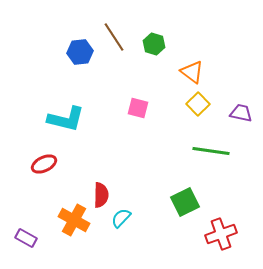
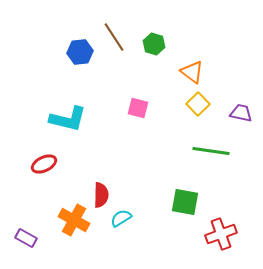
cyan L-shape: moved 2 px right
green square: rotated 36 degrees clockwise
cyan semicircle: rotated 15 degrees clockwise
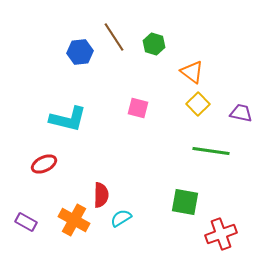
purple rectangle: moved 16 px up
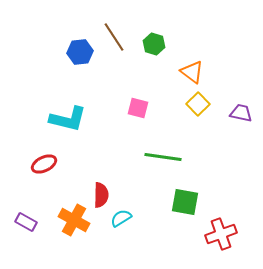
green line: moved 48 px left, 6 px down
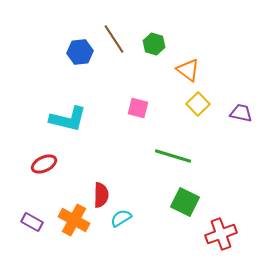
brown line: moved 2 px down
orange triangle: moved 4 px left, 2 px up
green line: moved 10 px right, 1 px up; rotated 9 degrees clockwise
green square: rotated 16 degrees clockwise
purple rectangle: moved 6 px right
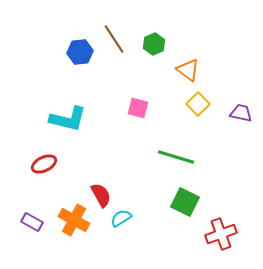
green hexagon: rotated 20 degrees clockwise
green line: moved 3 px right, 1 px down
red semicircle: rotated 30 degrees counterclockwise
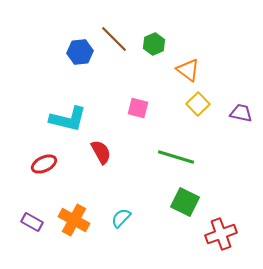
brown line: rotated 12 degrees counterclockwise
red semicircle: moved 43 px up
cyan semicircle: rotated 15 degrees counterclockwise
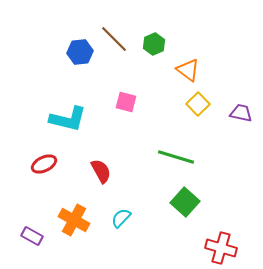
pink square: moved 12 px left, 6 px up
red semicircle: moved 19 px down
green square: rotated 16 degrees clockwise
purple rectangle: moved 14 px down
red cross: moved 14 px down; rotated 36 degrees clockwise
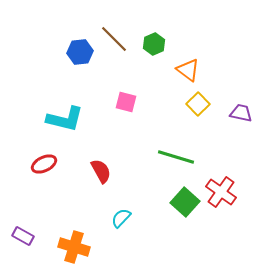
cyan L-shape: moved 3 px left
orange cross: moved 27 px down; rotated 12 degrees counterclockwise
purple rectangle: moved 9 px left
red cross: moved 56 px up; rotated 20 degrees clockwise
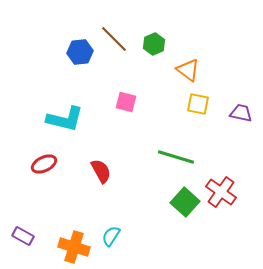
yellow square: rotated 35 degrees counterclockwise
cyan semicircle: moved 10 px left, 18 px down; rotated 10 degrees counterclockwise
